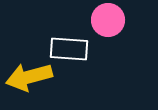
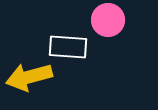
white rectangle: moved 1 px left, 2 px up
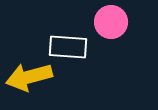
pink circle: moved 3 px right, 2 px down
